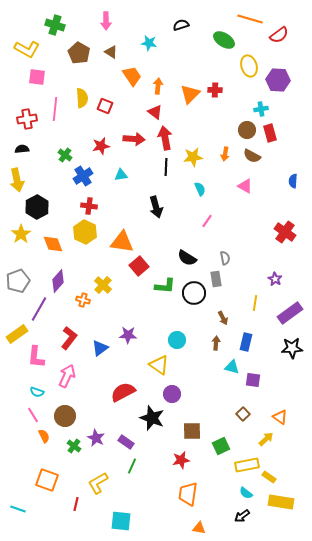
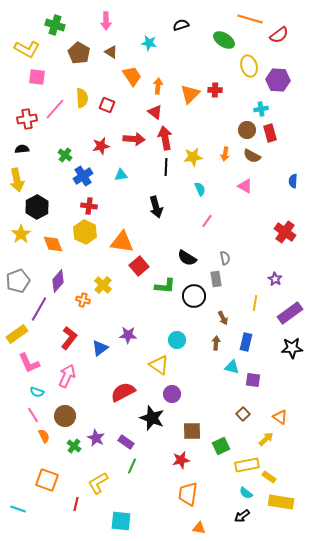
red square at (105, 106): moved 2 px right, 1 px up
pink line at (55, 109): rotated 35 degrees clockwise
black circle at (194, 293): moved 3 px down
pink L-shape at (36, 357): moved 7 px left, 6 px down; rotated 30 degrees counterclockwise
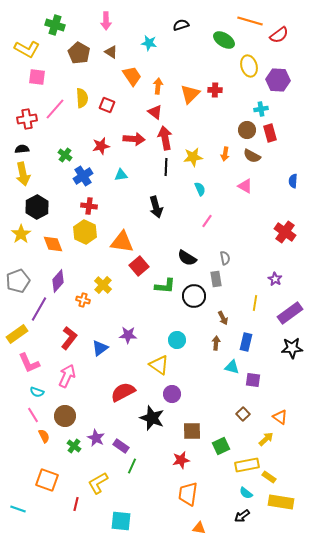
orange line at (250, 19): moved 2 px down
yellow arrow at (17, 180): moved 6 px right, 6 px up
purple rectangle at (126, 442): moved 5 px left, 4 px down
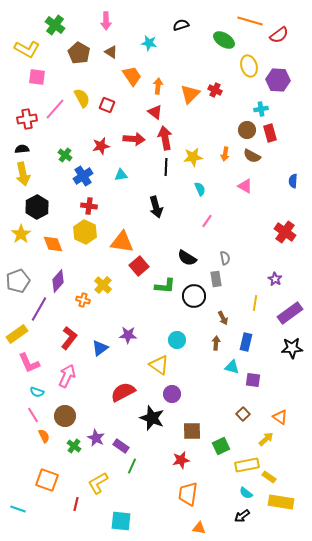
green cross at (55, 25): rotated 18 degrees clockwise
red cross at (215, 90): rotated 24 degrees clockwise
yellow semicircle at (82, 98): rotated 24 degrees counterclockwise
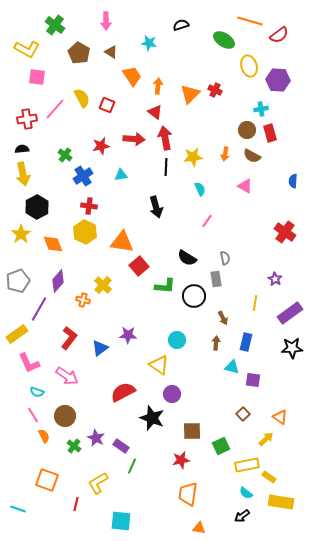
pink arrow at (67, 376): rotated 100 degrees clockwise
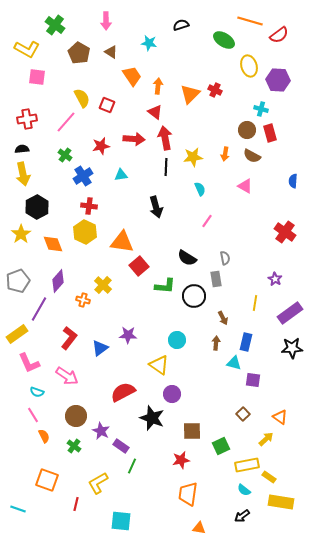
pink line at (55, 109): moved 11 px right, 13 px down
cyan cross at (261, 109): rotated 24 degrees clockwise
cyan triangle at (232, 367): moved 2 px right, 4 px up
brown circle at (65, 416): moved 11 px right
purple star at (96, 438): moved 5 px right, 7 px up
cyan semicircle at (246, 493): moved 2 px left, 3 px up
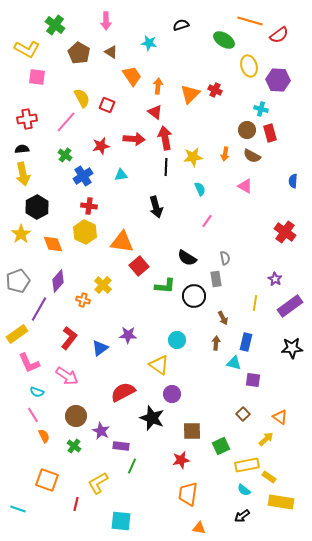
purple rectangle at (290, 313): moved 7 px up
purple rectangle at (121, 446): rotated 28 degrees counterclockwise
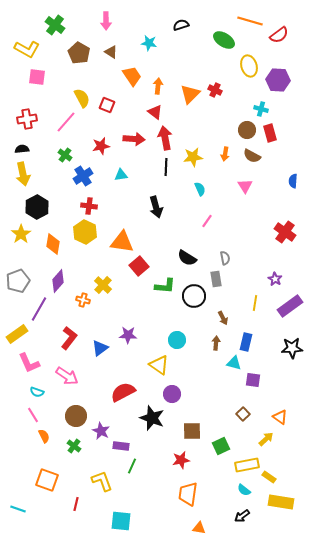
pink triangle at (245, 186): rotated 28 degrees clockwise
orange diamond at (53, 244): rotated 30 degrees clockwise
yellow L-shape at (98, 483): moved 4 px right, 2 px up; rotated 100 degrees clockwise
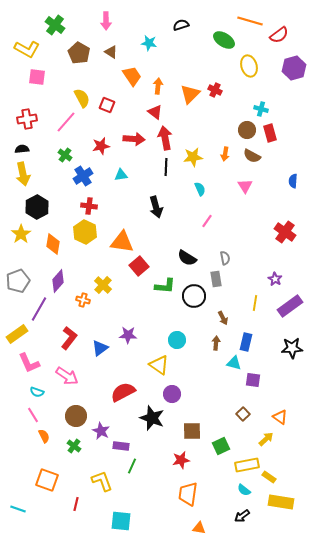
purple hexagon at (278, 80): moved 16 px right, 12 px up; rotated 20 degrees counterclockwise
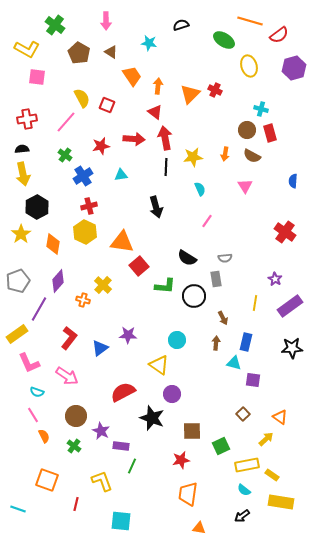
red cross at (89, 206): rotated 21 degrees counterclockwise
gray semicircle at (225, 258): rotated 96 degrees clockwise
yellow rectangle at (269, 477): moved 3 px right, 2 px up
